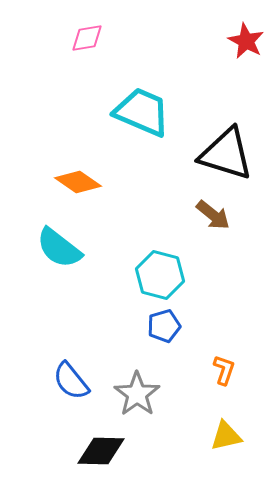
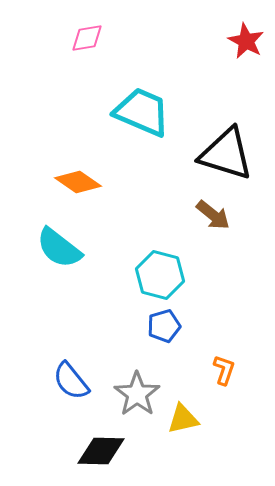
yellow triangle: moved 43 px left, 17 px up
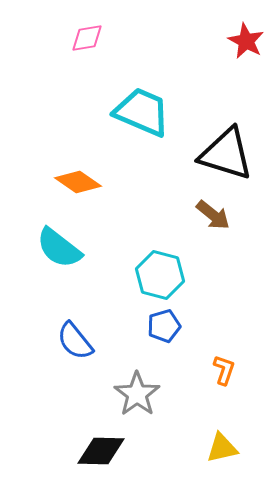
blue semicircle: moved 4 px right, 40 px up
yellow triangle: moved 39 px right, 29 px down
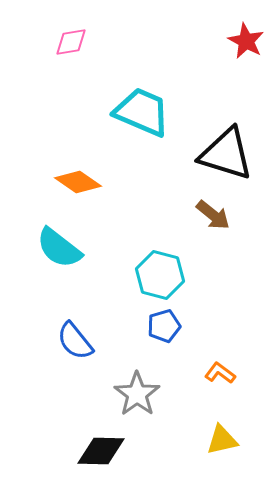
pink diamond: moved 16 px left, 4 px down
orange L-shape: moved 4 px left, 3 px down; rotated 72 degrees counterclockwise
yellow triangle: moved 8 px up
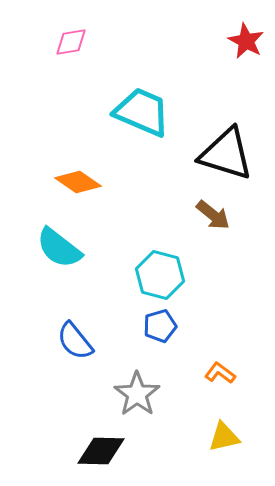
blue pentagon: moved 4 px left
yellow triangle: moved 2 px right, 3 px up
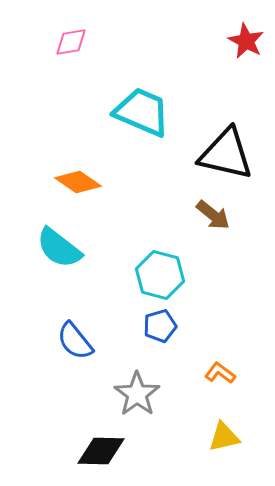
black triangle: rotated 4 degrees counterclockwise
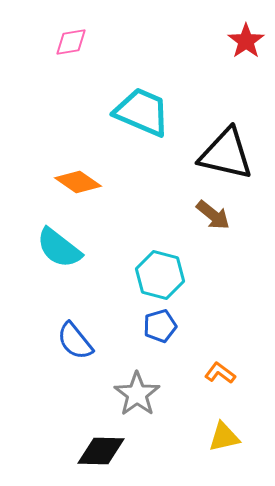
red star: rotated 9 degrees clockwise
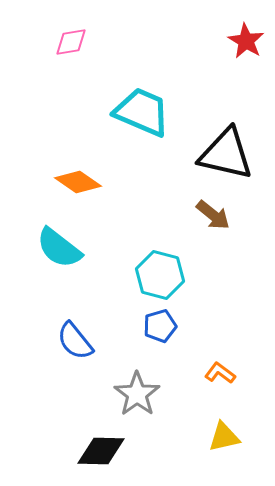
red star: rotated 6 degrees counterclockwise
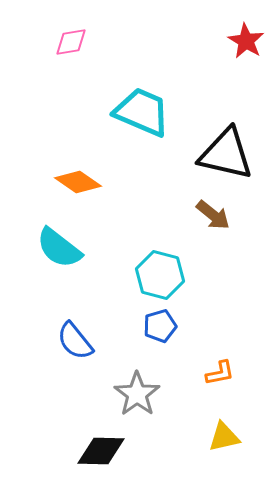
orange L-shape: rotated 132 degrees clockwise
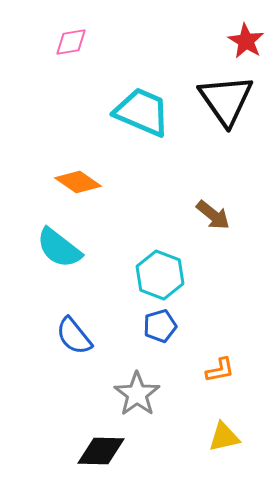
black triangle: moved 54 px up; rotated 42 degrees clockwise
cyan hexagon: rotated 6 degrees clockwise
blue semicircle: moved 1 px left, 5 px up
orange L-shape: moved 3 px up
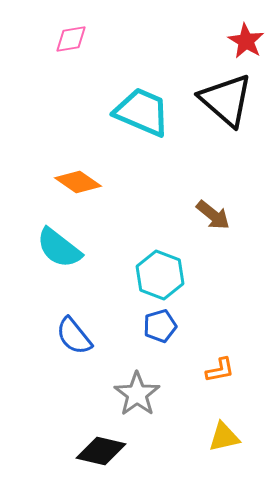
pink diamond: moved 3 px up
black triangle: rotated 14 degrees counterclockwise
black diamond: rotated 12 degrees clockwise
